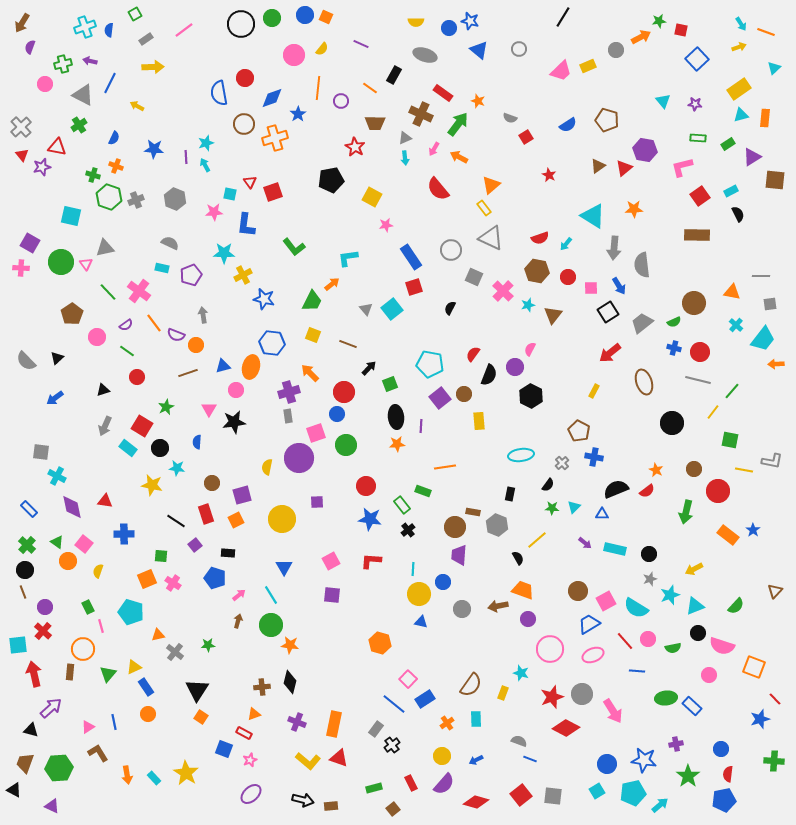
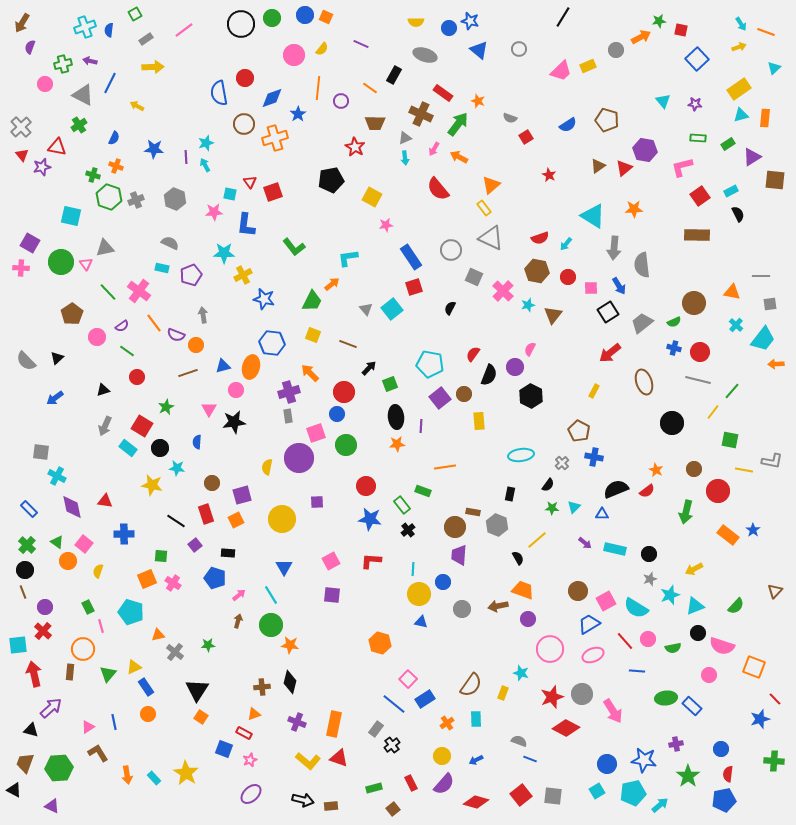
purple semicircle at (126, 325): moved 4 px left, 1 px down
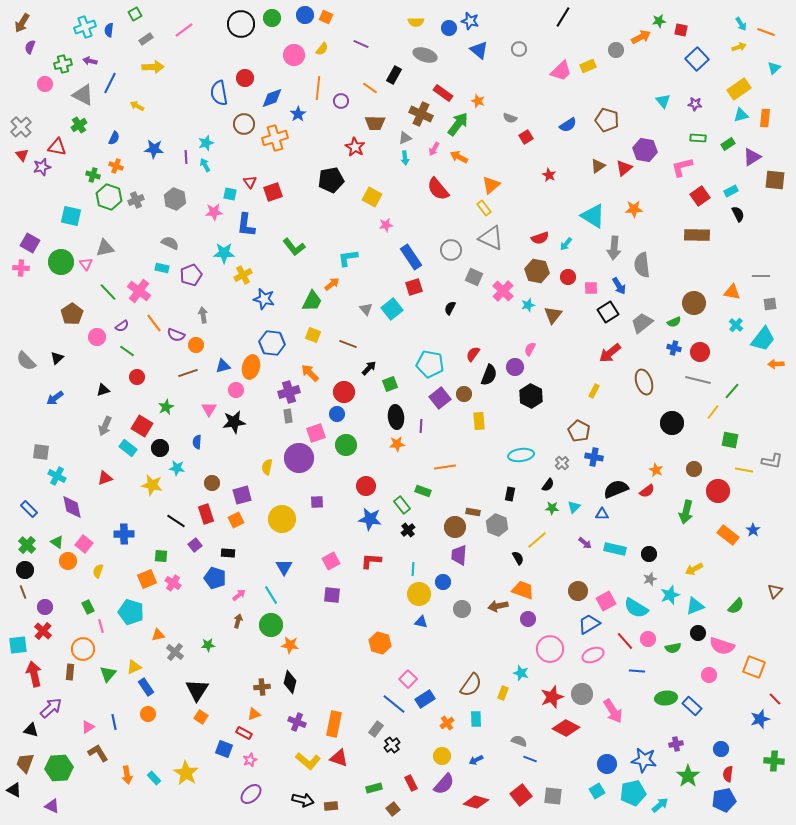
red triangle at (105, 501): moved 23 px up; rotated 28 degrees counterclockwise
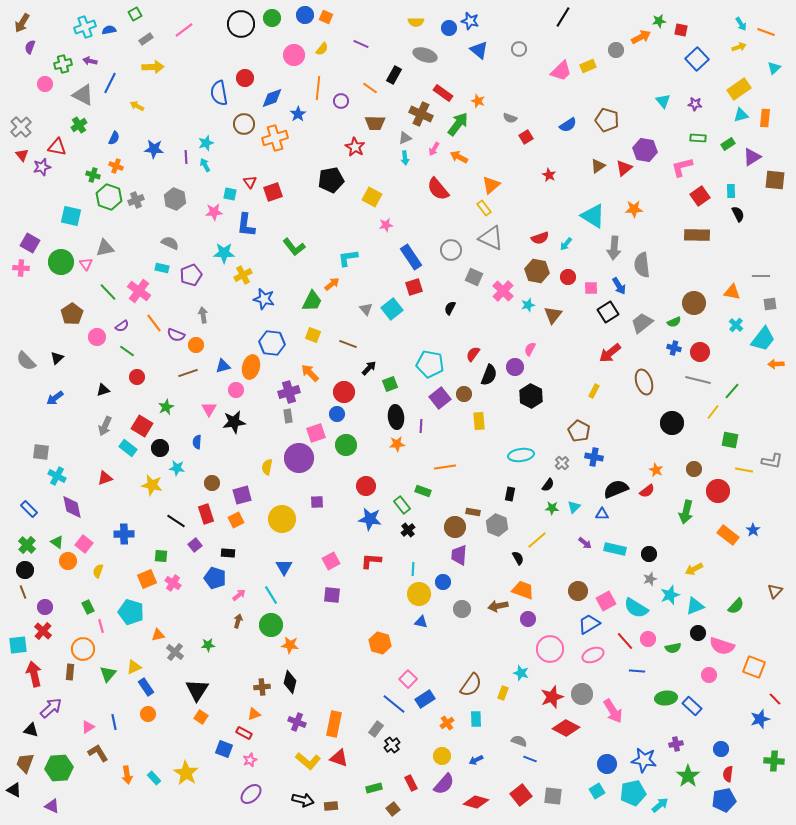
blue semicircle at (109, 30): rotated 72 degrees clockwise
cyan rectangle at (731, 191): rotated 64 degrees counterclockwise
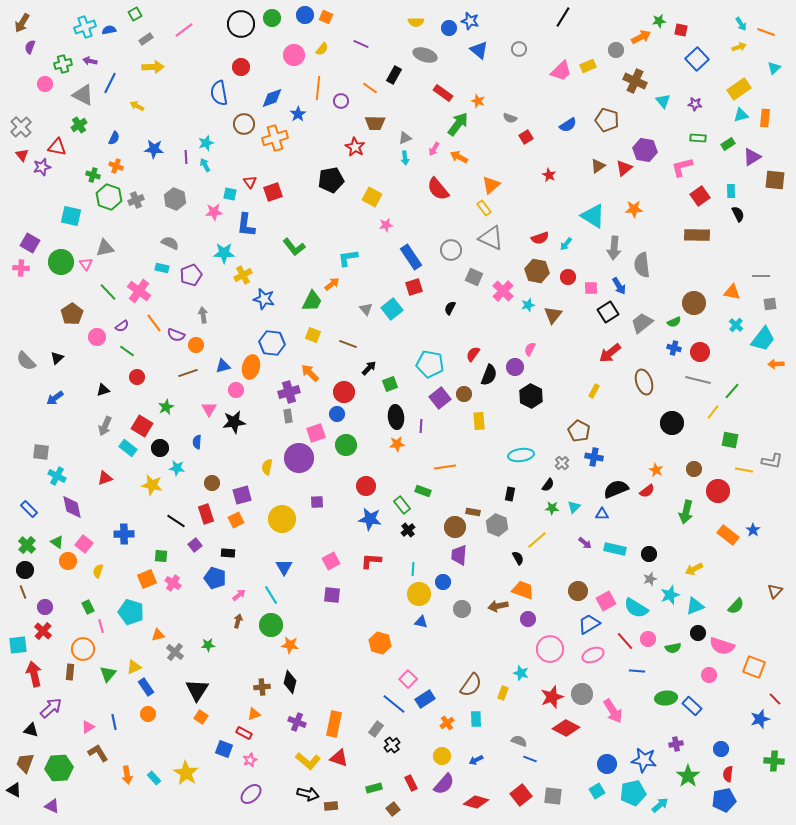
red circle at (245, 78): moved 4 px left, 11 px up
brown cross at (421, 114): moved 214 px right, 33 px up
black arrow at (303, 800): moved 5 px right, 6 px up
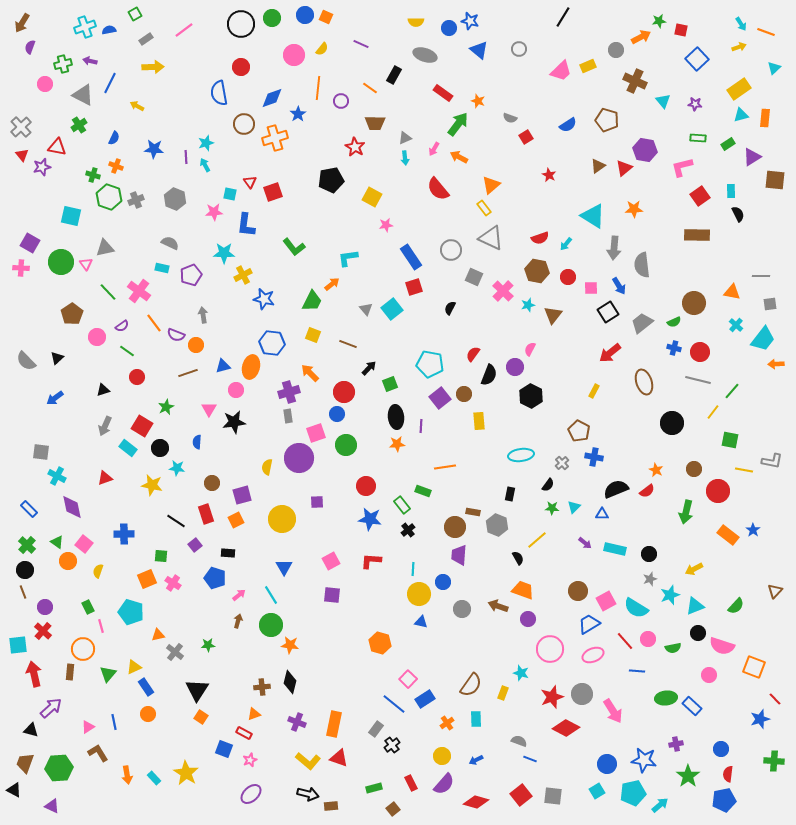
brown arrow at (498, 606): rotated 30 degrees clockwise
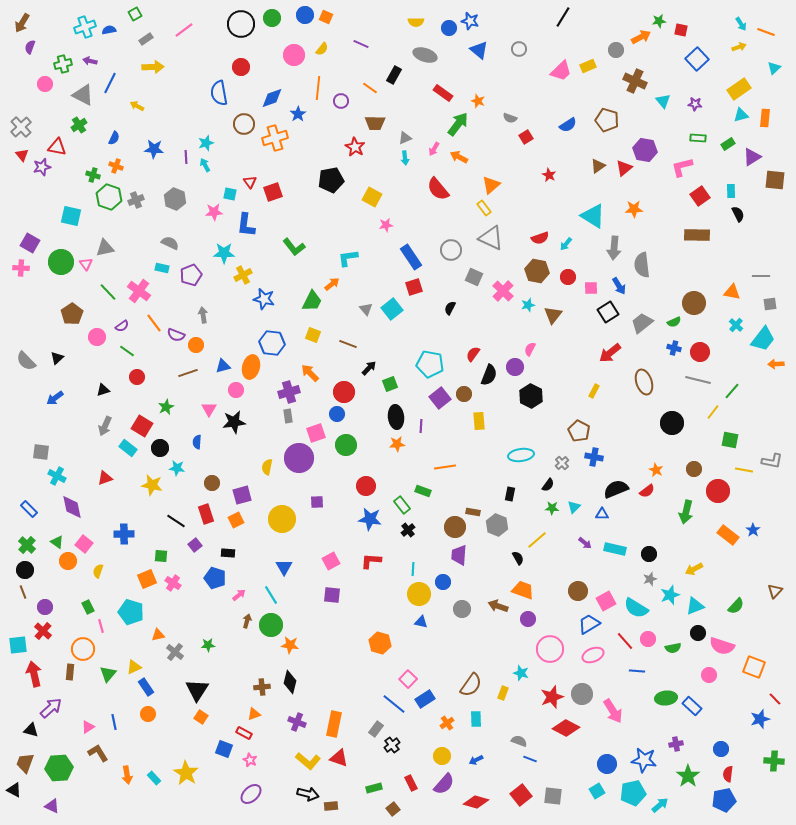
brown arrow at (238, 621): moved 9 px right
pink star at (250, 760): rotated 24 degrees counterclockwise
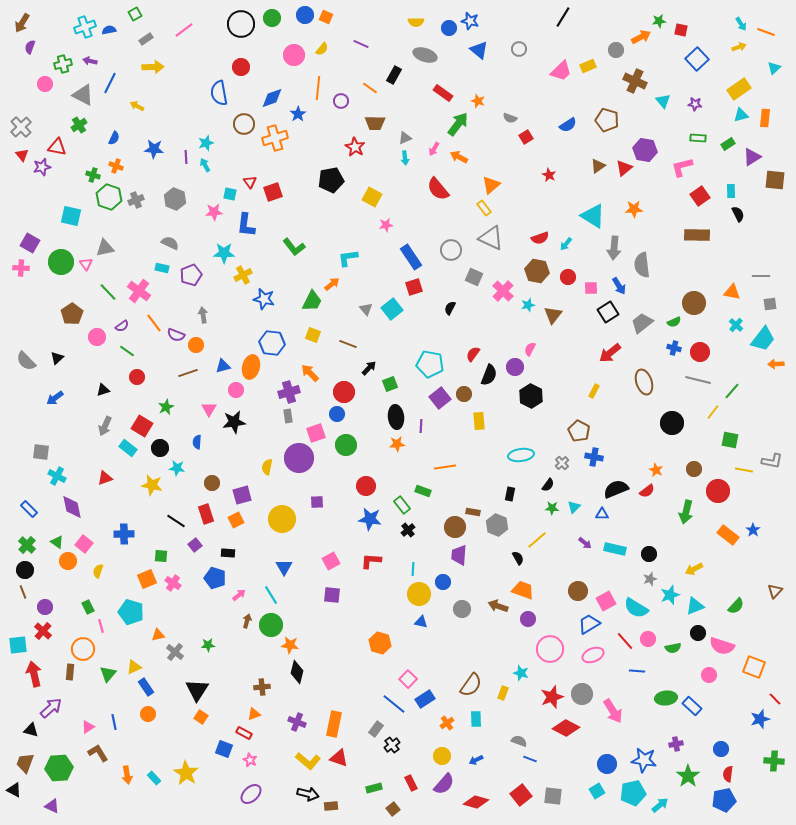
black diamond at (290, 682): moved 7 px right, 10 px up
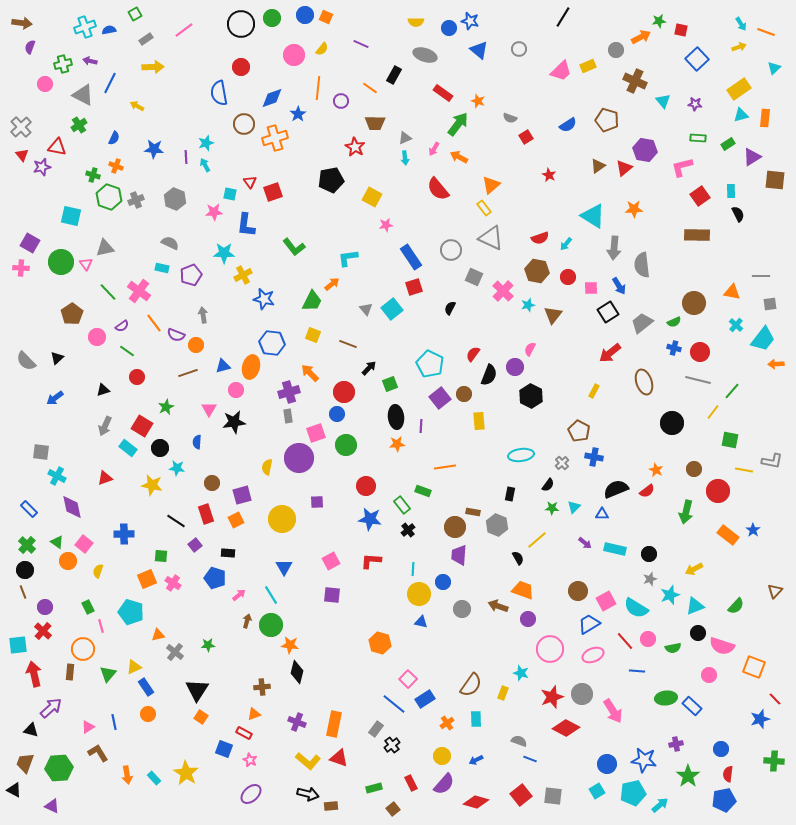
brown arrow at (22, 23): rotated 114 degrees counterclockwise
cyan pentagon at (430, 364): rotated 16 degrees clockwise
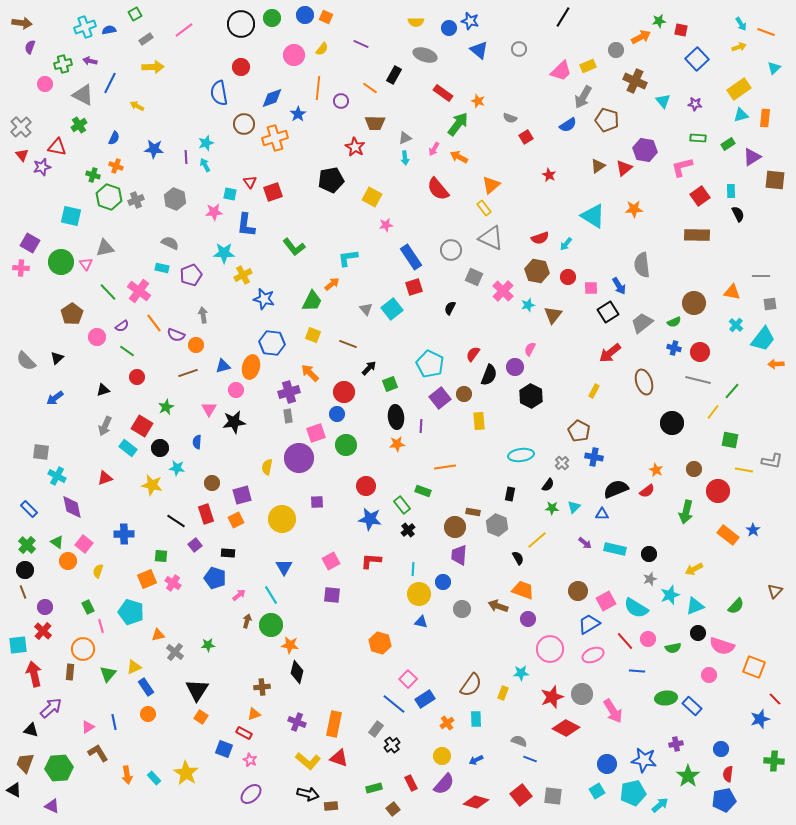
gray arrow at (614, 248): moved 31 px left, 151 px up; rotated 25 degrees clockwise
cyan star at (521, 673): rotated 21 degrees counterclockwise
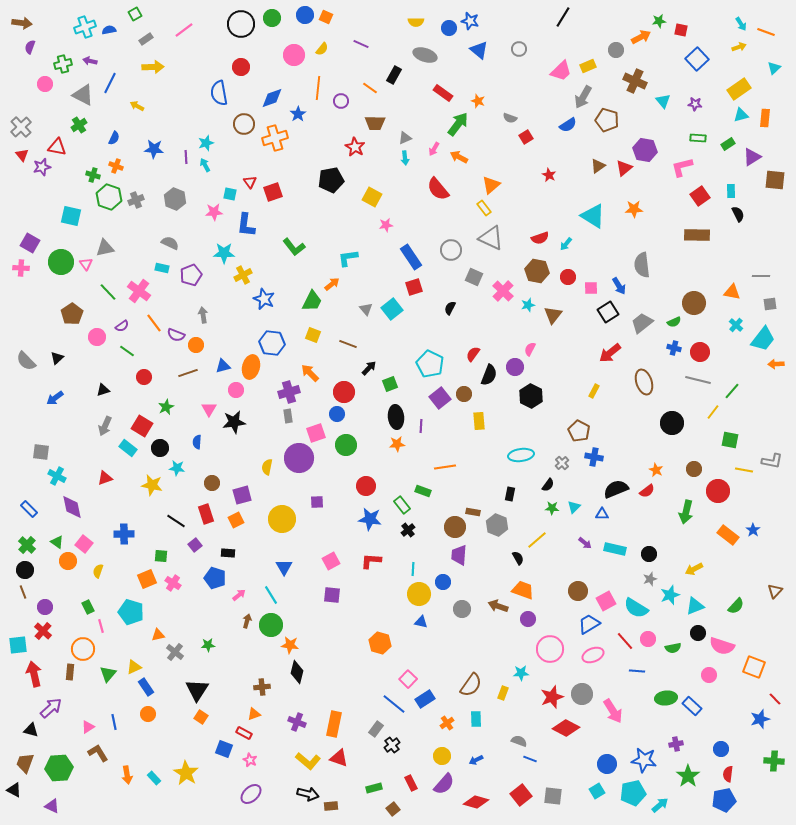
blue star at (264, 299): rotated 10 degrees clockwise
red circle at (137, 377): moved 7 px right
